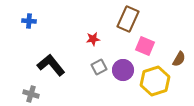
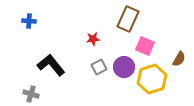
purple circle: moved 1 px right, 3 px up
yellow hexagon: moved 3 px left, 2 px up
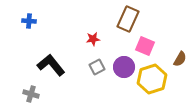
brown semicircle: moved 1 px right
gray square: moved 2 px left
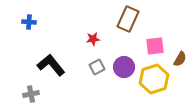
blue cross: moved 1 px down
pink square: moved 10 px right; rotated 30 degrees counterclockwise
yellow hexagon: moved 2 px right
gray cross: rotated 28 degrees counterclockwise
